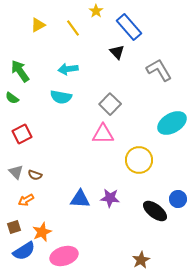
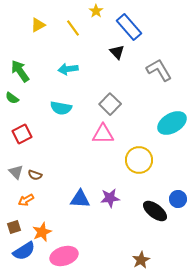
cyan semicircle: moved 11 px down
purple star: rotated 12 degrees counterclockwise
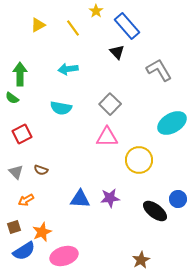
blue rectangle: moved 2 px left, 1 px up
green arrow: moved 3 px down; rotated 35 degrees clockwise
pink triangle: moved 4 px right, 3 px down
brown semicircle: moved 6 px right, 5 px up
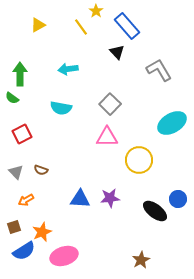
yellow line: moved 8 px right, 1 px up
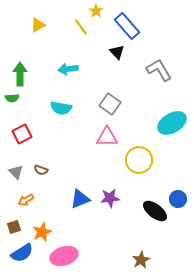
green semicircle: rotated 40 degrees counterclockwise
gray square: rotated 10 degrees counterclockwise
blue triangle: rotated 25 degrees counterclockwise
blue semicircle: moved 2 px left, 2 px down
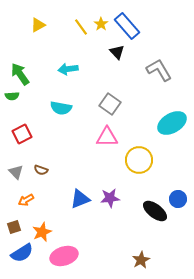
yellow star: moved 5 px right, 13 px down
green arrow: rotated 35 degrees counterclockwise
green semicircle: moved 2 px up
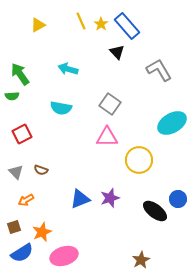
yellow line: moved 6 px up; rotated 12 degrees clockwise
cyan arrow: rotated 24 degrees clockwise
purple star: rotated 12 degrees counterclockwise
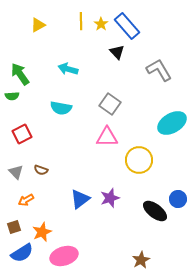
yellow line: rotated 24 degrees clockwise
blue triangle: rotated 15 degrees counterclockwise
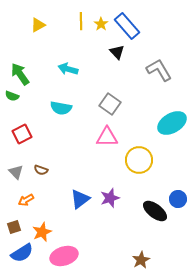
green semicircle: rotated 24 degrees clockwise
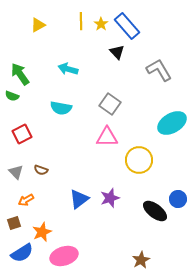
blue triangle: moved 1 px left
brown square: moved 4 px up
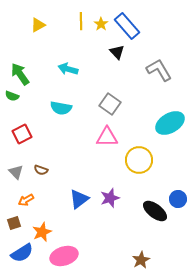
cyan ellipse: moved 2 px left
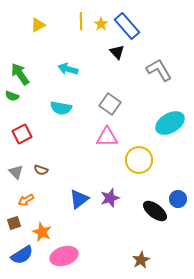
orange star: rotated 24 degrees counterclockwise
blue semicircle: moved 2 px down
